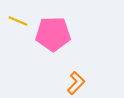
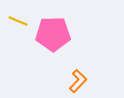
orange L-shape: moved 2 px right, 2 px up
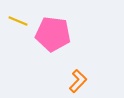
pink pentagon: rotated 8 degrees clockwise
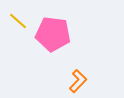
yellow line: rotated 18 degrees clockwise
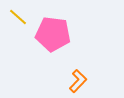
yellow line: moved 4 px up
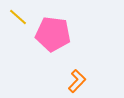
orange L-shape: moved 1 px left
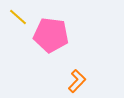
pink pentagon: moved 2 px left, 1 px down
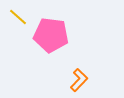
orange L-shape: moved 2 px right, 1 px up
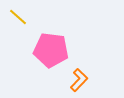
pink pentagon: moved 15 px down
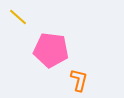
orange L-shape: rotated 30 degrees counterclockwise
